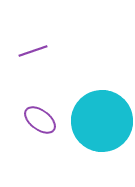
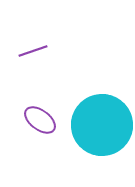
cyan circle: moved 4 px down
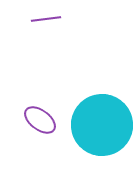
purple line: moved 13 px right, 32 px up; rotated 12 degrees clockwise
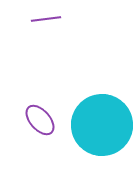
purple ellipse: rotated 12 degrees clockwise
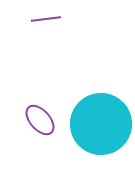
cyan circle: moved 1 px left, 1 px up
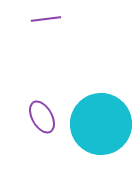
purple ellipse: moved 2 px right, 3 px up; rotated 12 degrees clockwise
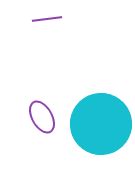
purple line: moved 1 px right
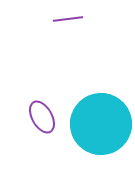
purple line: moved 21 px right
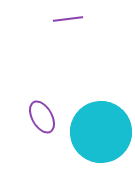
cyan circle: moved 8 px down
